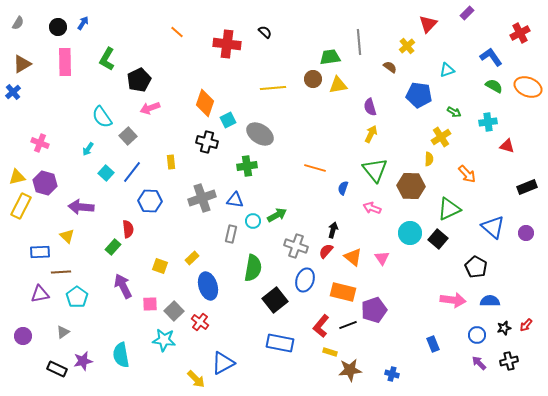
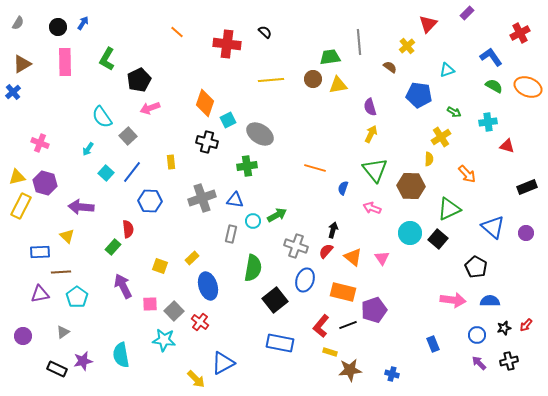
yellow line at (273, 88): moved 2 px left, 8 px up
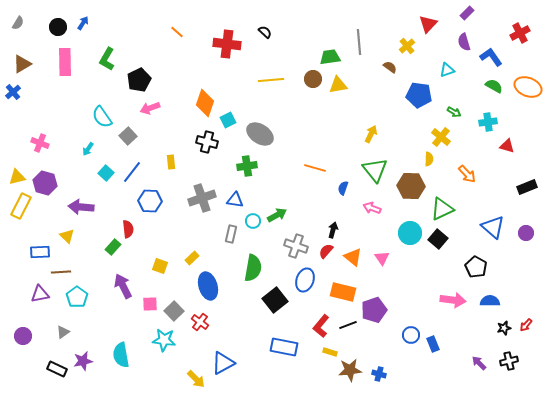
purple semicircle at (370, 107): moved 94 px right, 65 px up
yellow cross at (441, 137): rotated 18 degrees counterclockwise
green triangle at (449, 209): moved 7 px left
blue circle at (477, 335): moved 66 px left
blue rectangle at (280, 343): moved 4 px right, 4 px down
blue cross at (392, 374): moved 13 px left
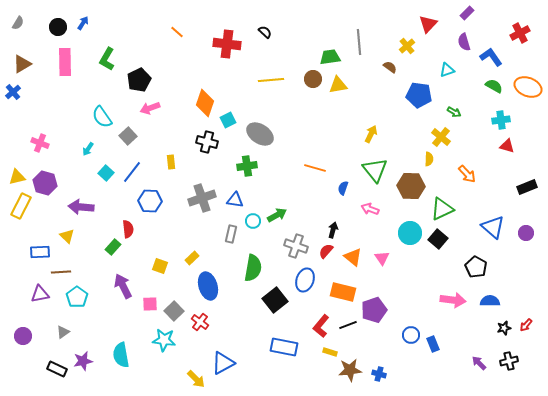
cyan cross at (488, 122): moved 13 px right, 2 px up
pink arrow at (372, 208): moved 2 px left, 1 px down
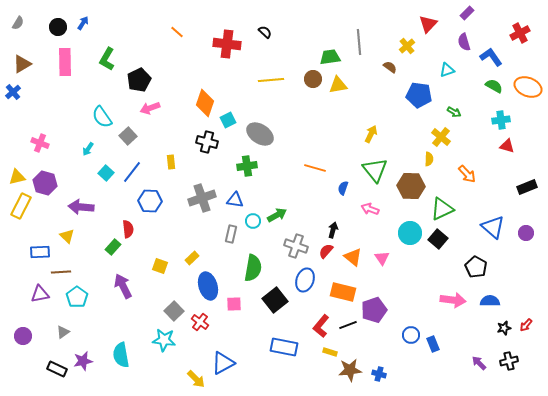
pink square at (150, 304): moved 84 px right
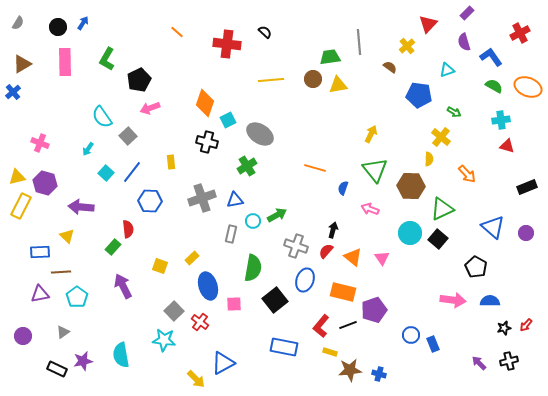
green cross at (247, 166): rotated 24 degrees counterclockwise
blue triangle at (235, 200): rotated 18 degrees counterclockwise
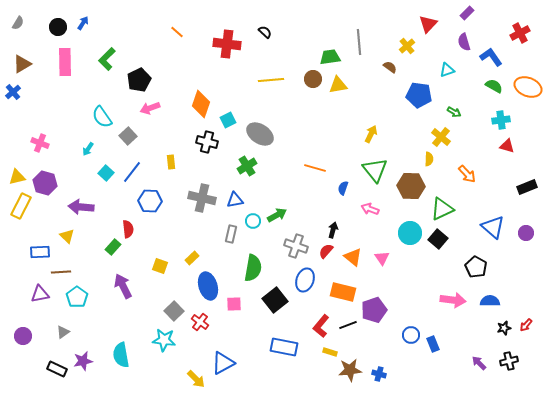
green L-shape at (107, 59): rotated 15 degrees clockwise
orange diamond at (205, 103): moved 4 px left, 1 px down
gray cross at (202, 198): rotated 32 degrees clockwise
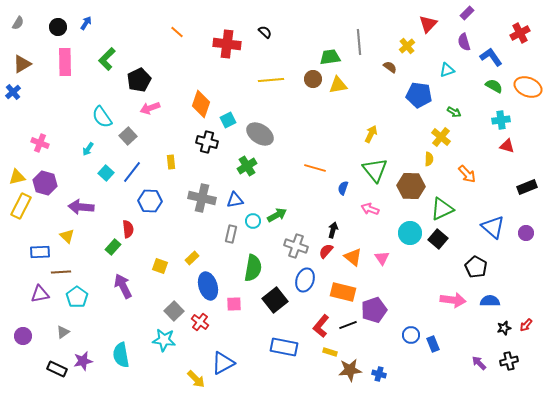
blue arrow at (83, 23): moved 3 px right
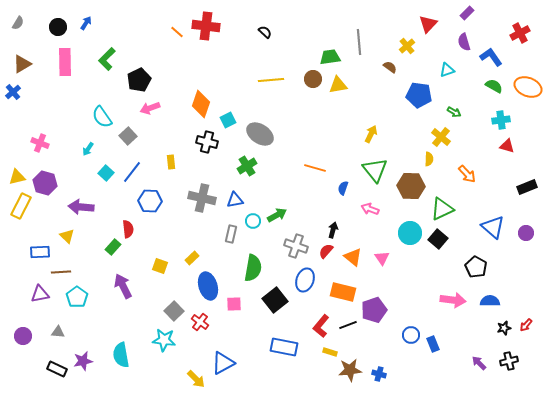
red cross at (227, 44): moved 21 px left, 18 px up
gray triangle at (63, 332): moved 5 px left; rotated 40 degrees clockwise
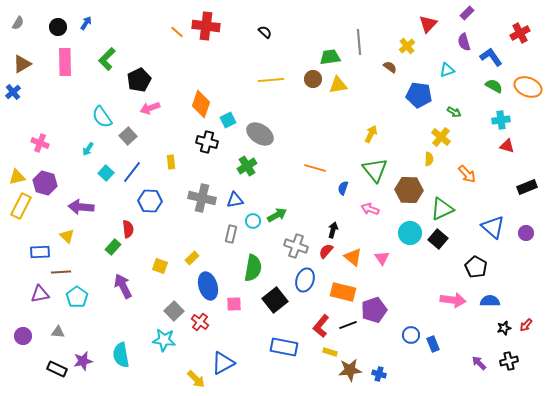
brown hexagon at (411, 186): moved 2 px left, 4 px down
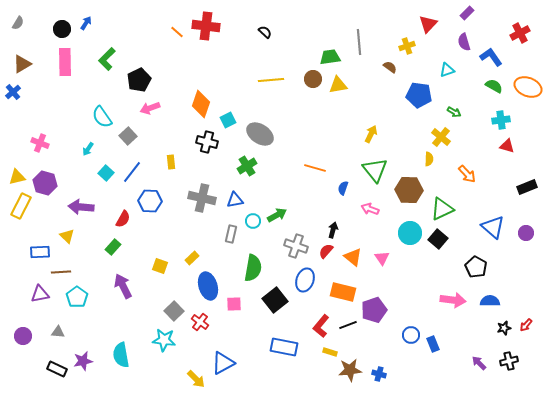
black circle at (58, 27): moved 4 px right, 2 px down
yellow cross at (407, 46): rotated 21 degrees clockwise
red semicircle at (128, 229): moved 5 px left, 10 px up; rotated 36 degrees clockwise
